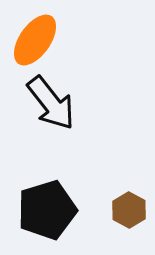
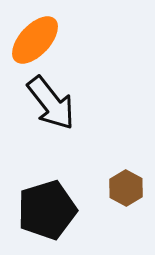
orange ellipse: rotated 8 degrees clockwise
brown hexagon: moved 3 px left, 22 px up
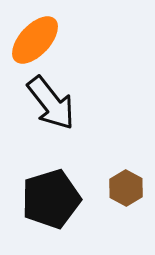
black pentagon: moved 4 px right, 11 px up
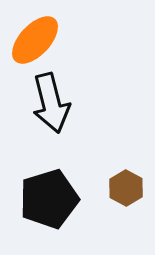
black arrow: rotated 24 degrees clockwise
black pentagon: moved 2 px left
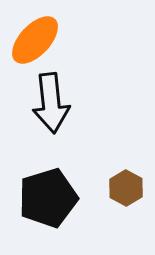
black arrow: rotated 8 degrees clockwise
black pentagon: moved 1 px left, 1 px up
